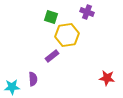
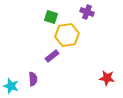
cyan star: moved 1 px left, 1 px up; rotated 21 degrees clockwise
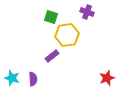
red star: rotated 28 degrees counterclockwise
cyan star: moved 1 px right, 8 px up
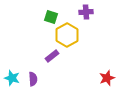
purple cross: moved 1 px left; rotated 24 degrees counterclockwise
yellow hexagon: rotated 20 degrees counterclockwise
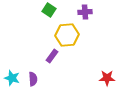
purple cross: moved 1 px left
green square: moved 2 px left, 7 px up; rotated 16 degrees clockwise
yellow hexagon: rotated 25 degrees clockwise
purple rectangle: rotated 16 degrees counterclockwise
red star: rotated 21 degrees clockwise
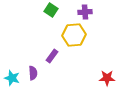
green square: moved 2 px right
yellow hexagon: moved 7 px right
purple semicircle: moved 6 px up
